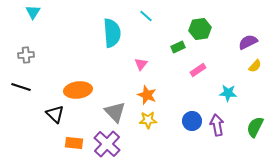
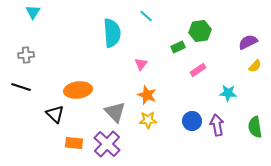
green hexagon: moved 2 px down
green semicircle: rotated 35 degrees counterclockwise
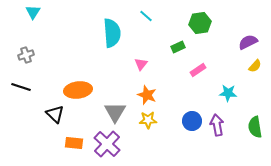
green hexagon: moved 8 px up
gray cross: rotated 14 degrees counterclockwise
gray triangle: rotated 15 degrees clockwise
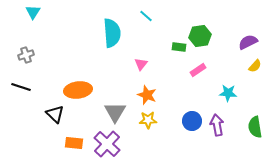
green hexagon: moved 13 px down
green rectangle: moved 1 px right; rotated 32 degrees clockwise
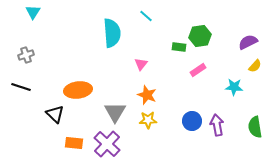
cyan star: moved 6 px right, 6 px up
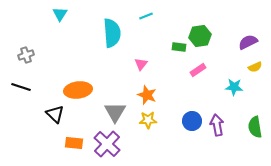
cyan triangle: moved 27 px right, 2 px down
cyan line: rotated 64 degrees counterclockwise
yellow semicircle: moved 1 px down; rotated 24 degrees clockwise
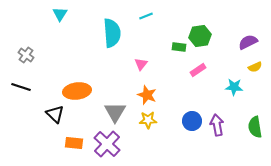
gray cross: rotated 35 degrees counterclockwise
orange ellipse: moved 1 px left, 1 px down
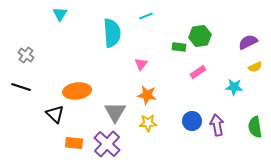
pink rectangle: moved 2 px down
orange star: rotated 12 degrees counterclockwise
yellow star: moved 3 px down
